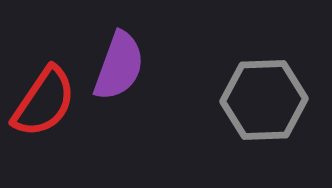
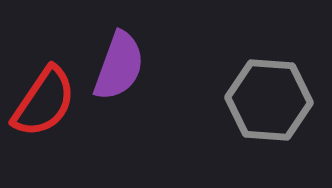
gray hexagon: moved 5 px right; rotated 6 degrees clockwise
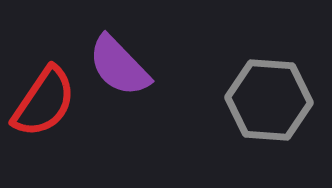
purple semicircle: rotated 116 degrees clockwise
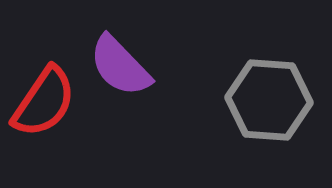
purple semicircle: moved 1 px right
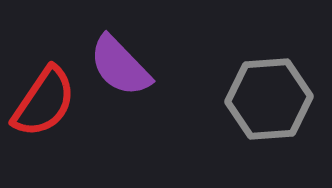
gray hexagon: moved 1 px up; rotated 8 degrees counterclockwise
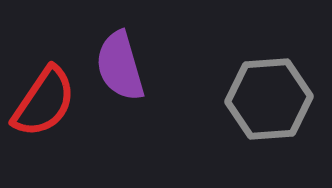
purple semicircle: rotated 28 degrees clockwise
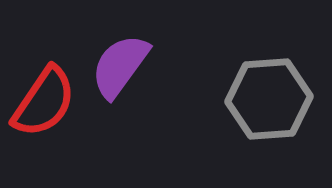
purple semicircle: rotated 52 degrees clockwise
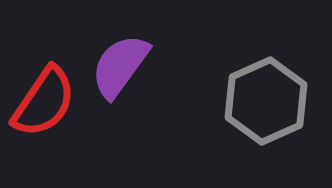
gray hexagon: moved 3 px left, 2 px down; rotated 20 degrees counterclockwise
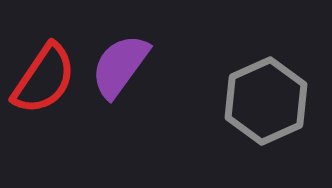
red semicircle: moved 23 px up
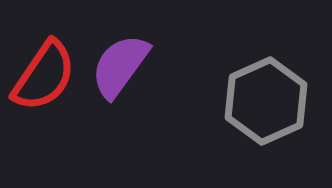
red semicircle: moved 3 px up
